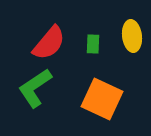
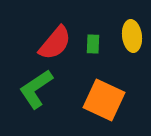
red semicircle: moved 6 px right
green L-shape: moved 1 px right, 1 px down
orange square: moved 2 px right, 1 px down
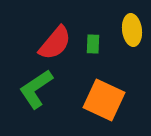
yellow ellipse: moved 6 px up
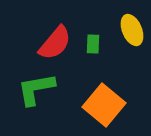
yellow ellipse: rotated 16 degrees counterclockwise
green L-shape: rotated 24 degrees clockwise
orange square: moved 5 px down; rotated 15 degrees clockwise
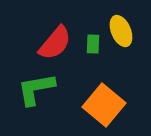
yellow ellipse: moved 11 px left, 1 px down
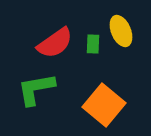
red semicircle: rotated 15 degrees clockwise
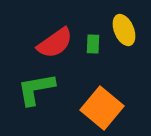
yellow ellipse: moved 3 px right, 1 px up
orange square: moved 2 px left, 3 px down
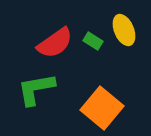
green rectangle: moved 3 px up; rotated 60 degrees counterclockwise
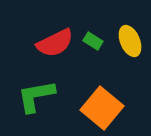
yellow ellipse: moved 6 px right, 11 px down
red semicircle: rotated 9 degrees clockwise
green L-shape: moved 7 px down
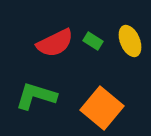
green L-shape: rotated 27 degrees clockwise
